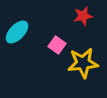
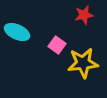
red star: moved 1 px right, 1 px up
cyan ellipse: rotated 70 degrees clockwise
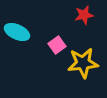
pink square: rotated 18 degrees clockwise
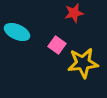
red star: moved 10 px left, 2 px up
pink square: rotated 18 degrees counterclockwise
